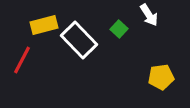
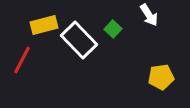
green square: moved 6 px left
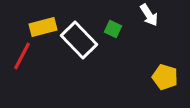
yellow rectangle: moved 1 px left, 2 px down
green square: rotated 18 degrees counterclockwise
red line: moved 4 px up
yellow pentagon: moved 4 px right; rotated 25 degrees clockwise
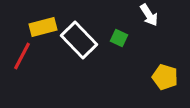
green square: moved 6 px right, 9 px down
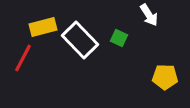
white rectangle: moved 1 px right
red line: moved 1 px right, 2 px down
yellow pentagon: rotated 15 degrees counterclockwise
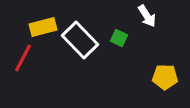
white arrow: moved 2 px left, 1 px down
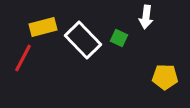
white arrow: moved 1 px left, 1 px down; rotated 40 degrees clockwise
white rectangle: moved 3 px right
